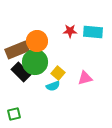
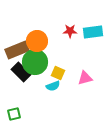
cyan rectangle: rotated 12 degrees counterclockwise
yellow square: rotated 16 degrees counterclockwise
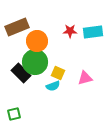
brown rectangle: moved 23 px up
black rectangle: moved 1 px down
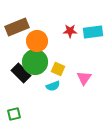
yellow square: moved 4 px up
pink triangle: moved 1 px left; rotated 42 degrees counterclockwise
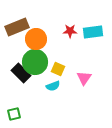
orange circle: moved 1 px left, 2 px up
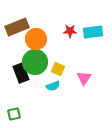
black rectangle: rotated 24 degrees clockwise
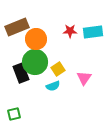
yellow square: rotated 32 degrees clockwise
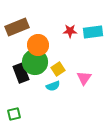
orange circle: moved 2 px right, 6 px down
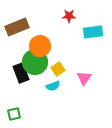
red star: moved 1 px left, 15 px up
orange circle: moved 2 px right, 1 px down
